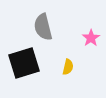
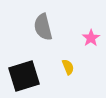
black square: moved 13 px down
yellow semicircle: rotated 35 degrees counterclockwise
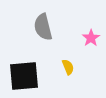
black square: rotated 12 degrees clockwise
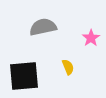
gray semicircle: rotated 92 degrees clockwise
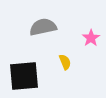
yellow semicircle: moved 3 px left, 5 px up
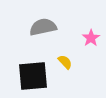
yellow semicircle: rotated 21 degrees counterclockwise
black square: moved 9 px right
